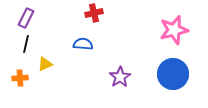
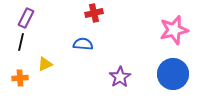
black line: moved 5 px left, 2 px up
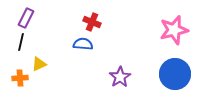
red cross: moved 2 px left, 9 px down; rotated 36 degrees clockwise
yellow triangle: moved 6 px left
blue circle: moved 2 px right
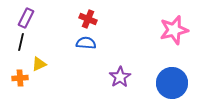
red cross: moved 4 px left, 3 px up
blue semicircle: moved 3 px right, 1 px up
blue circle: moved 3 px left, 9 px down
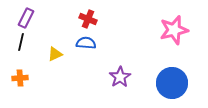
yellow triangle: moved 16 px right, 10 px up
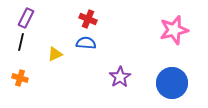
orange cross: rotated 21 degrees clockwise
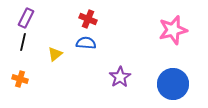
pink star: moved 1 px left
black line: moved 2 px right
yellow triangle: rotated 14 degrees counterclockwise
orange cross: moved 1 px down
blue circle: moved 1 px right, 1 px down
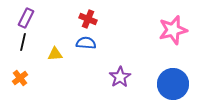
yellow triangle: rotated 35 degrees clockwise
orange cross: moved 1 px up; rotated 35 degrees clockwise
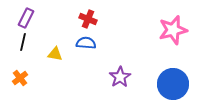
yellow triangle: rotated 14 degrees clockwise
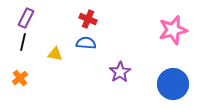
purple star: moved 5 px up
